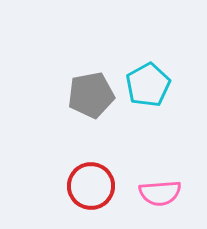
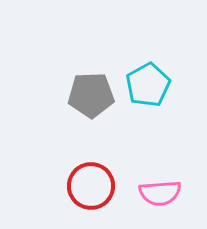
gray pentagon: rotated 9 degrees clockwise
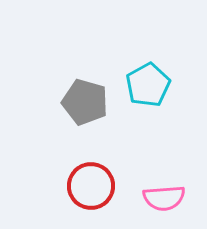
gray pentagon: moved 6 px left, 7 px down; rotated 18 degrees clockwise
pink semicircle: moved 4 px right, 5 px down
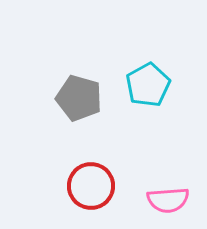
gray pentagon: moved 6 px left, 4 px up
pink semicircle: moved 4 px right, 2 px down
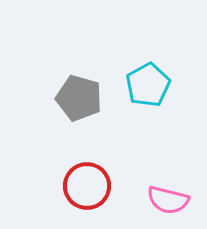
red circle: moved 4 px left
pink semicircle: rotated 18 degrees clockwise
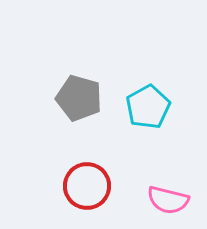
cyan pentagon: moved 22 px down
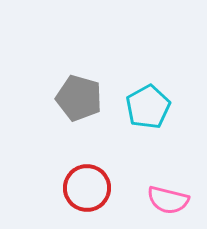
red circle: moved 2 px down
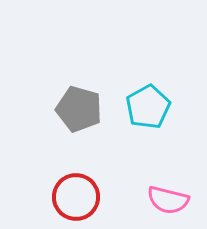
gray pentagon: moved 11 px down
red circle: moved 11 px left, 9 px down
